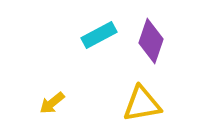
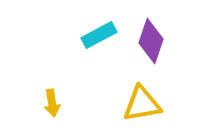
yellow arrow: rotated 60 degrees counterclockwise
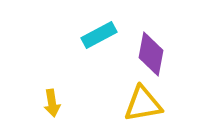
purple diamond: moved 13 px down; rotated 9 degrees counterclockwise
yellow triangle: moved 1 px right
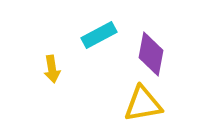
yellow arrow: moved 34 px up
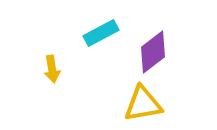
cyan rectangle: moved 2 px right, 2 px up
purple diamond: moved 2 px right, 2 px up; rotated 42 degrees clockwise
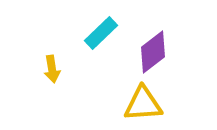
cyan rectangle: rotated 16 degrees counterclockwise
yellow triangle: rotated 6 degrees clockwise
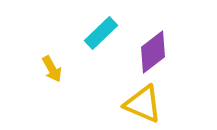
yellow arrow: rotated 20 degrees counterclockwise
yellow triangle: rotated 27 degrees clockwise
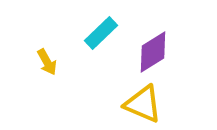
purple diamond: rotated 6 degrees clockwise
yellow arrow: moved 5 px left, 7 px up
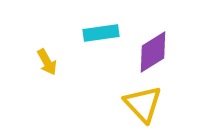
cyan rectangle: rotated 36 degrees clockwise
yellow triangle: rotated 24 degrees clockwise
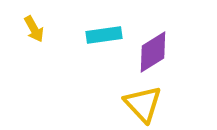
cyan rectangle: moved 3 px right, 2 px down
yellow arrow: moved 13 px left, 33 px up
